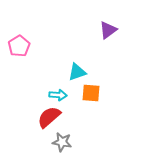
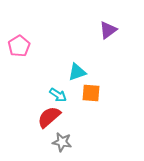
cyan arrow: rotated 30 degrees clockwise
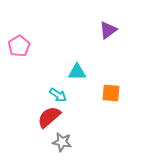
cyan triangle: rotated 18 degrees clockwise
orange square: moved 20 px right
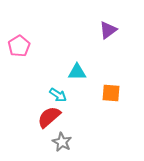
gray star: rotated 18 degrees clockwise
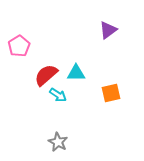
cyan triangle: moved 1 px left, 1 px down
orange square: rotated 18 degrees counterclockwise
red semicircle: moved 3 px left, 42 px up
gray star: moved 4 px left
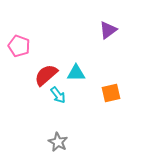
pink pentagon: rotated 20 degrees counterclockwise
cyan arrow: rotated 18 degrees clockwise
